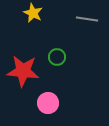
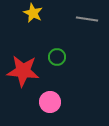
pink circle: moved 2 px right, 1 px up
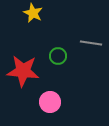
gray line: moved 4 px right, 24 px down
green circle: moved 1 px right, 1 px up
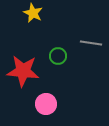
pink circle: moved 4 px left, 2 px down
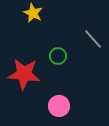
gray line: moved 2 px right, 4 px up; rotated 40 degrees clockwise
red star: moved 1 px right, 3 px down
pink circle: moved 13 px right, 2 px down
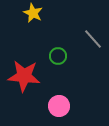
red star: moved 2 px down
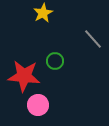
yellow star: moved 10 px right; rotated 18 degrees clockwise
green circle: moved 3 px left, 5 px down
pink circle: moved 21 px left, 1 px up
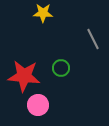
yellow star: rotated 30 degrees clockwise
gray line: rotated 15 degrees clockwise
green circle: moved 6 px right, 7 px down
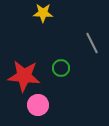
gray line: moved 1 px left, 4 px down
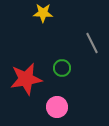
green circle: moved 1 px right
red star: moved 2 px right, 3 px down; rotated 16 degrees counterclockwise
pink circle: moved 19 px right, 2 px down
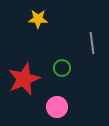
yellow star: moved 5 px left, 6 px down
gray line: rotated 20 degrees clockwise
red star: moved 2 px left; rotated 12 degrees counterclockwise
